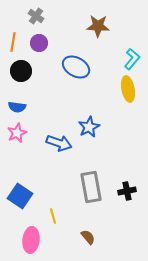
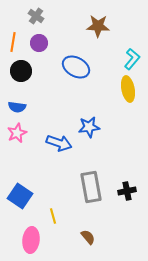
blue star: rotated 20 degrees clockwise
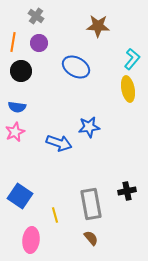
pink star: moved 2 px left, 1 px up
gray rectangle: moved 17 px down
yellow line: moved 2 px right, 1 px up
brown semicircle: moved 3 px right, 1 px down
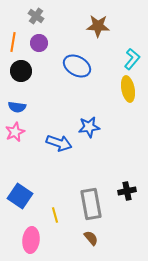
blue ellipse: moved 1 px right, 1 px up
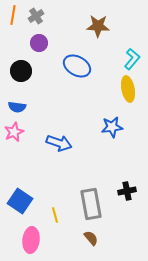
gray cross: rotated 21 degrees clockwise
orange line: moved 27 px up
blue star: moved 23 px right
pink star: moved 1 px left
blue square: moved 5 px down
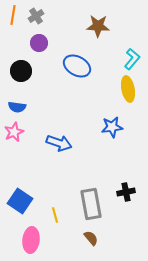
black cross: moved 1 px left, 1 px down
